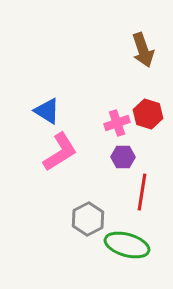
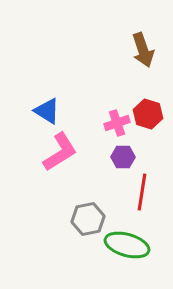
gray hexagon: rotated 16 degrees clockwise
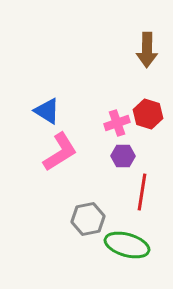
brown arrow: moved 4 px right; rotated 20 degrees clockwise
purple hexagon: moved 1 px up
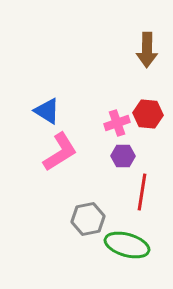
red hexagon: rotated 12 degrees counterclockwise
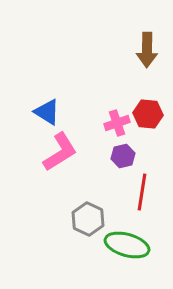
blue triangle: moved 1 px down
purple hexagon: rotated 15 degrees counterclockwise
gray hexagon: rotated 24 degrees counterclockwise
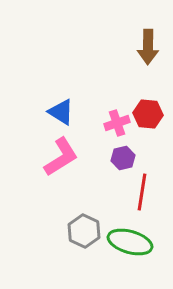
brown arrow: moved 1 px right, 3 px up
blue triangle: moved 14 px right
pink L-shape: moved 1 px right, 5 px down
purple hexagon: moved 2 px down
gray hexagon: moved 4 px left, 12 px down
green ellipse: moved 3 px right, 3 px up
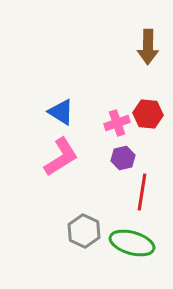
green ellipse: moved 2 px right, 1 px down
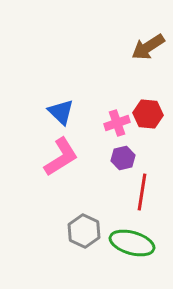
brown arrow: rotated 56 degrees clockwise
blue triangle: rotated 12 degrees clockwise
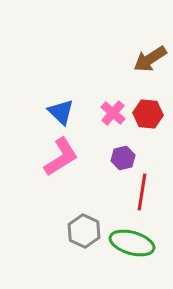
brown arrow: moved 2 px right, 12 px down
pink cross: moved 4 px left, 10 px up; rotated 30 degrees counterclockwise
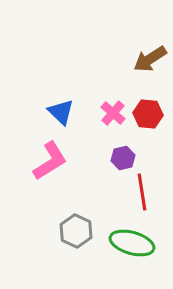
pink L-shape: moved 11 px left, 4 px down
red line: rotated 18 degrees counterclockwise
gray hexagon: moved 8 px left
